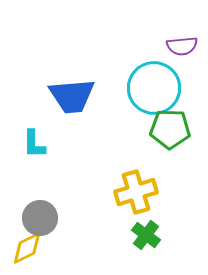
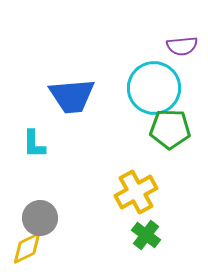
yellow cross: rotated 12 degrees counterclockwise
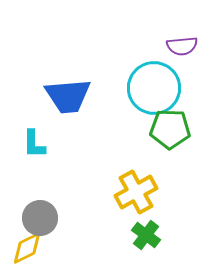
blue trapezoid: moved 4 px left
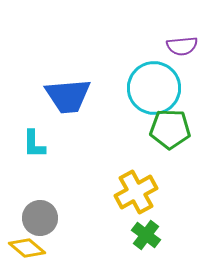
yellow diamond: rotated 66 degrees clockwise
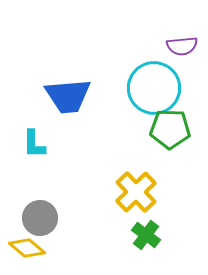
yellow cross: rotated 15 degrees counterclockwise
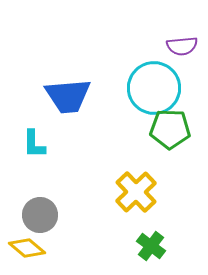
gray circle: moved 3 px up
green cross: moved 5 px right, 11 px down
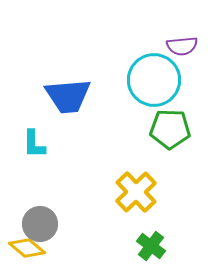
cyan circle: moved 8 px up
gray circle: moved 9 px down
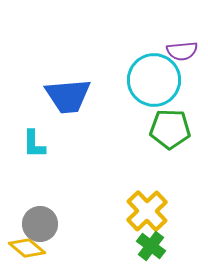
purple semicircle: moved 5 px down
yellow cross: moved 11 px right, 19 px down
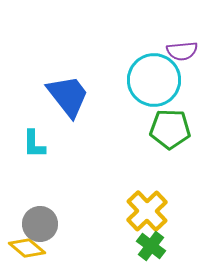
blue trapezoid: rotated 123 degrees counterclockwise
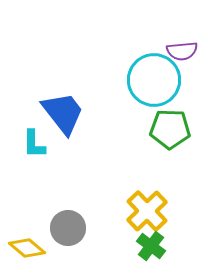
blue trapezoid: moved 5 px left, 17 px down
gray circle: moved 28 px right, 4 px down
